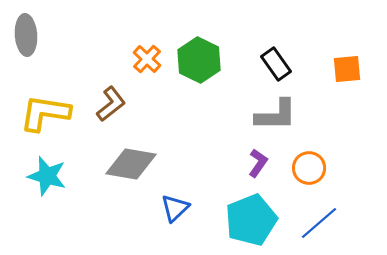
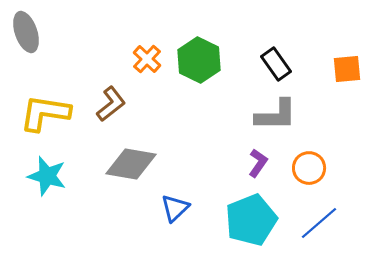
gray ellipse: moved 3 px up; rotated 15 degrees counterclockwise
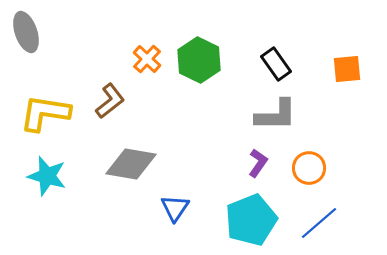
brown L-shape: moved 1 px left, 3 px up
blue triangle: rotated 12 degrees counterclockwise
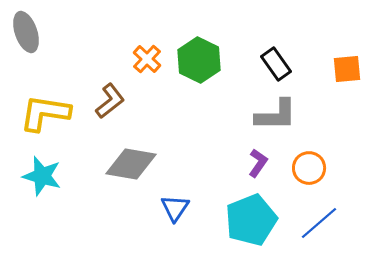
cyan star: moved 5 px left
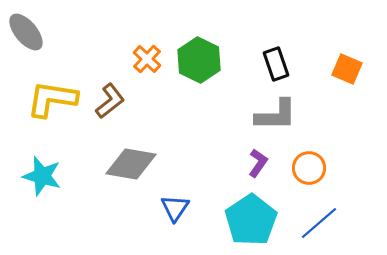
gray ellipse: rotated 21 degrees counterclockwise
black rectangle: rotated 16 degrees clockwise
orange square: rotated 28 degrees clockwise
yellow L-shape: moved 7 px right, 14 px up
cyan pentagon: rotated 12 degrees counterclockwise
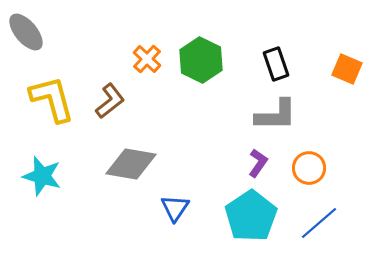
green hexagon: moved 2 px right
yellow L-shape: rotated 66 degrees clockwise
cyan pentagon: moved 4 px up
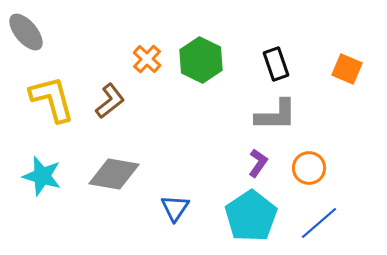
gray diamond: moved 17 px left, 10 px down
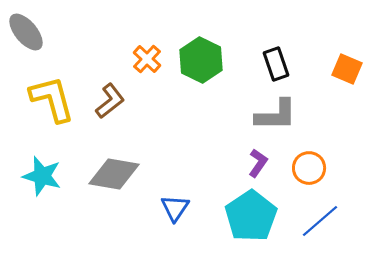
blue line: moved 1 px right, 2 px up
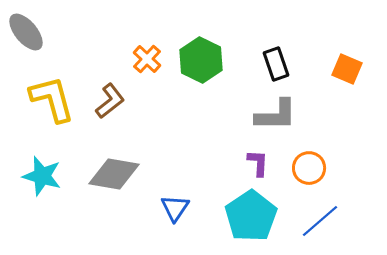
purple L-shape: rotated 32 degrees counterclockwise
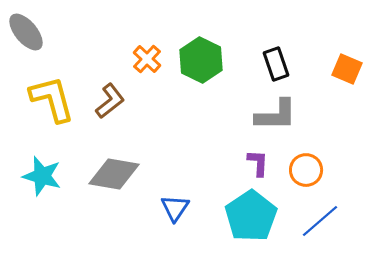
orange circle: moved 3 px left, 2 px down
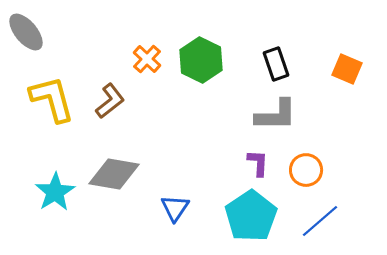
cyan star: moved 13 px right, 16 px down; rotated 24 degrees clockwise
